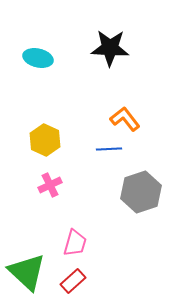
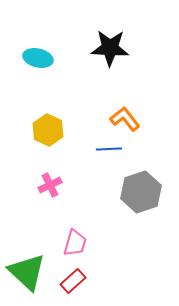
yellow hexagon: moved 3 px right, 10 px up
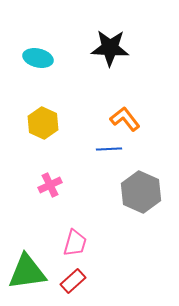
yellow hexagon: moved 5 px left, 7 px up
gray hexagon: rotated 18 degrees counterclockwise
green triangle: rotated 51 degrees counterclockwise
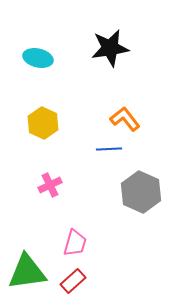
black star: rotated 12 degrees counterclockwise
